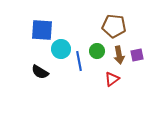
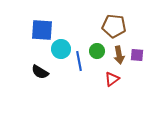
purple square: rotated 16 degrees clockwise
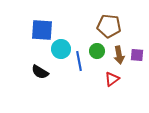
brown pentagon: moved 5 px left
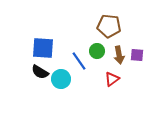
blue square: moved 1 px right, 18 px down
cyan circle: moved 30 px down
blue line: rotated 24 degrees counterclockwise
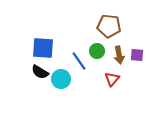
red triangle: rotated 14 degrees counterclockwise
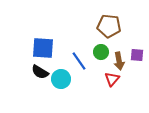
green circle: moved 4 px right, 1 px down
brown arrow: moved 6 px down
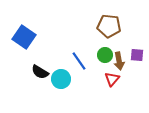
blue square: moved 19 px left, 11 px up; rotated 30 degrees clockwise
green circle: moved 4 px right, 3 px down
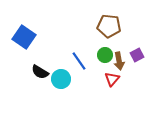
purple square: rotated 32 degrees counterclockwise
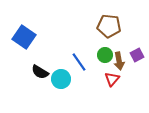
blue line: moved 1 px down
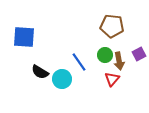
brown pentagon: moved 3 px right
blue square: rotated 30 degrees counterclockwise
purple square: moved 2 px right, 1 px up
cyan circle: moved 1 px right
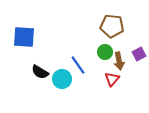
green circle: moved 3 px up
blue line: moved 1 px left, 3 px down
